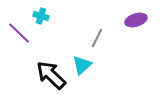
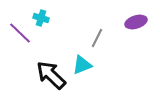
cyan cross: moved 2 px down
purple ellipse: moved 2 px down
purple line: moved 1 px right
cyan triangle: rotated 20 degrees clockwise
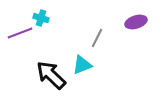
purple line: rotated 65 degrees counterclockwise
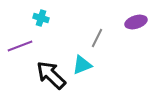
purple line: moved 13 px down
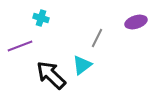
cyan triangle: rotated 15 degrees counterclockwise
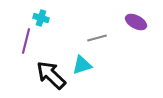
purple ellipse: rotated 45 degrees clockwise
gray line: rotated 48 degrees clockwise
purple line: moved 6 px right, 5 px up; rotated 55 degrees counterclockwise
cyan triangle: rotated 20 degrees clockwise
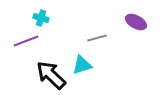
purple line: rotated 55 degrees clockwise
